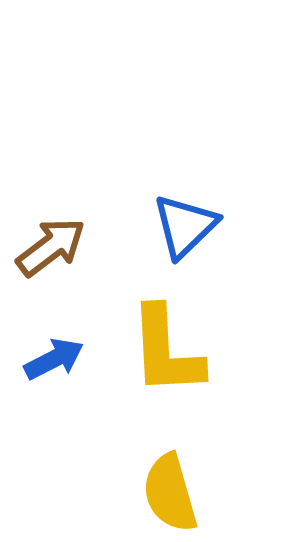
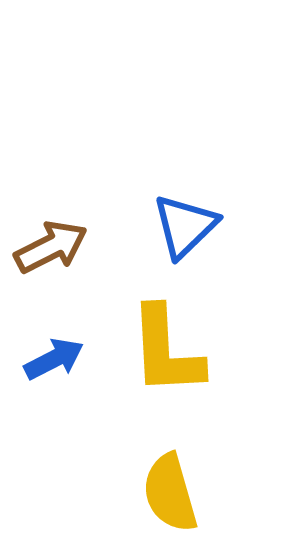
brown arrow: rotated 10 degrees clockwise
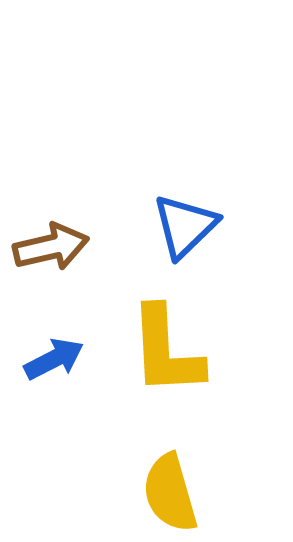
brown arrow: rotated 14 degrees clockwise
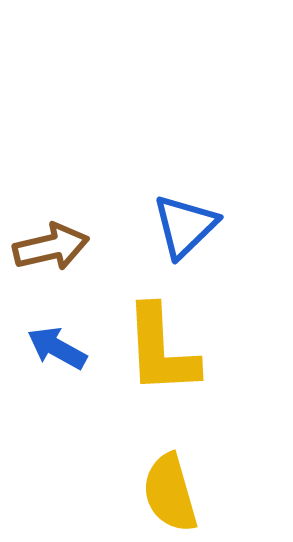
yellow L-shape: moved 5 px left, 1 px up
blue arrow: moved 3 px right, 11 px up; rotated 124 degrees counterclockwise
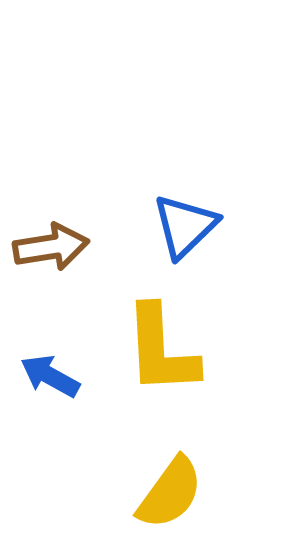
brown arrow: rotated 4 degrees clockwise
blue arrow: moved 7 px left, 28 px down
yellow semicircle: rotated 128 degrees counterclockwise
